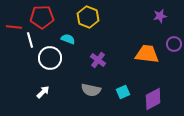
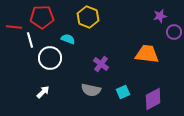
purple circle: moved 12 px up
purple cross: moved 3 px right, 4 px down
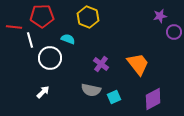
red pentagon: moved 1 px up
orange trapezoid: moved 9 px left, 10 px down; rotated 45 degrees clockwise
cyan square: moved 9 px left, 5 px down
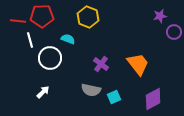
red line: moved 4 px right, 6 px up
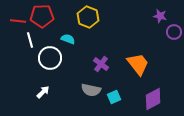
purple star: rotated 24 degrees clockwise
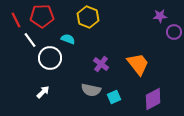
purple star: rotated 16 degrees counterclockwise
red line: moved 2 px left, 1 px up; rotated 56 degrees clockwise
white line: rotated 21 degrees counterclockwise
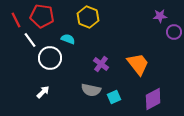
red pentagon: rotated 10 degrees clockwise
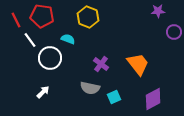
purple star: moved 2 px left, 5 px up
gray semicircle: moved 1 px left, 2 px up
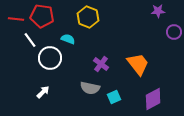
red line: moved 1 px up; rotated 56 degrees counterclockwise
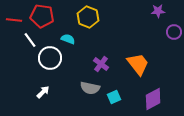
red line: moved 2 px left, 1 px down
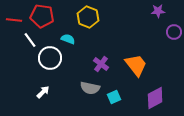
orange trapezoid: moved 2 px left, 1 px down
purple diamond: moved 2 px right, 1 px up
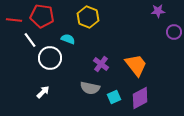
purple diamond: moved 15 px left
